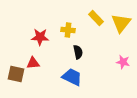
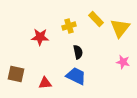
yellow rectangle: moved 1 px down
yellow triangle: moved 1 px left, 5 px down
yellow cross: moved 1 px right, 4 px up; rotated 24 degrees counterclockwise
red triangle: moved 12 px right, 20 px down
blue trapezoid: moved 4 px right, 1 px up
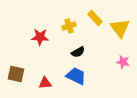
yellow rectangle: moved 1 px left, 1 px up
yellow triangle: rotated 15 degrees counterclockwise
black semicircle: rotated 72 degrees clockwise
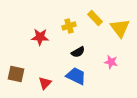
pink star: moved 12 px left
red triangle: rotated 40 degrees counterclockwise
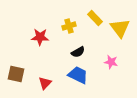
blue trapezoid: moved 2 px right, 1 px up
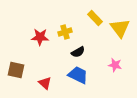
yellow cross: moved 4 px left, 6 px down
pink star: moved 4 px right, 3 px down
brown square: moved 4 px up
red triangle: rotated 32 degrees counterclockwise
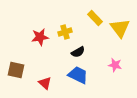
red star: rotated 12 degrees counterclockwise
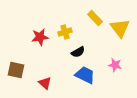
blue trapezoid: moved 7 px right
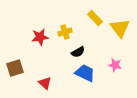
brown square: moved 1 px left, 2 px up; rotated 30 degrees counterclockwise
blue trapezoid: moved 2 px up
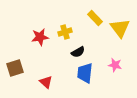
blue trapezoid: rotated 110 degrees counterclockwise
red triangle: moved 1 px right, 1 px up
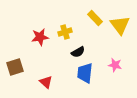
yellow triangle: moved 3 px up
brown square: moved 1 px up
